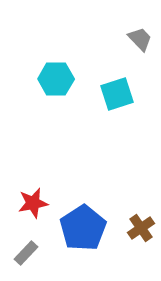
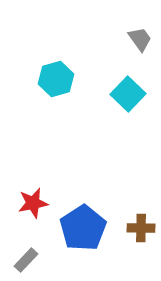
gray trapezoid: rotated 8 degrees clockwise
cyan hexagon: rotated 16 degrees counterclockwise
cyan square: moved 11 px right; rotated 28 degrees counterclockwise
brown cross: rotated 36 degrees clockwise
gray rectangle: moved 7 px down
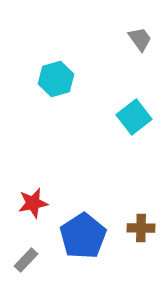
cyan square: moved 6 px right, 23 px down; rotated 8 degrees clockwise
blue pentagon: moved 8 px down
